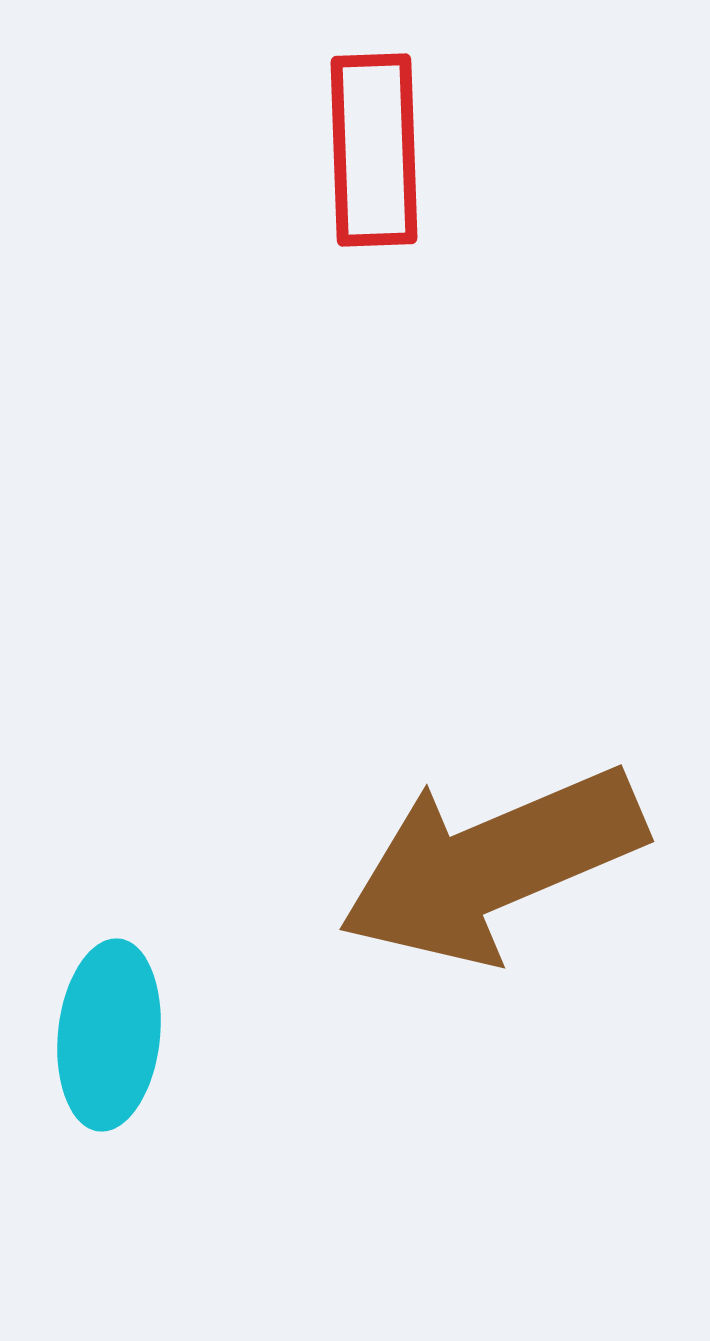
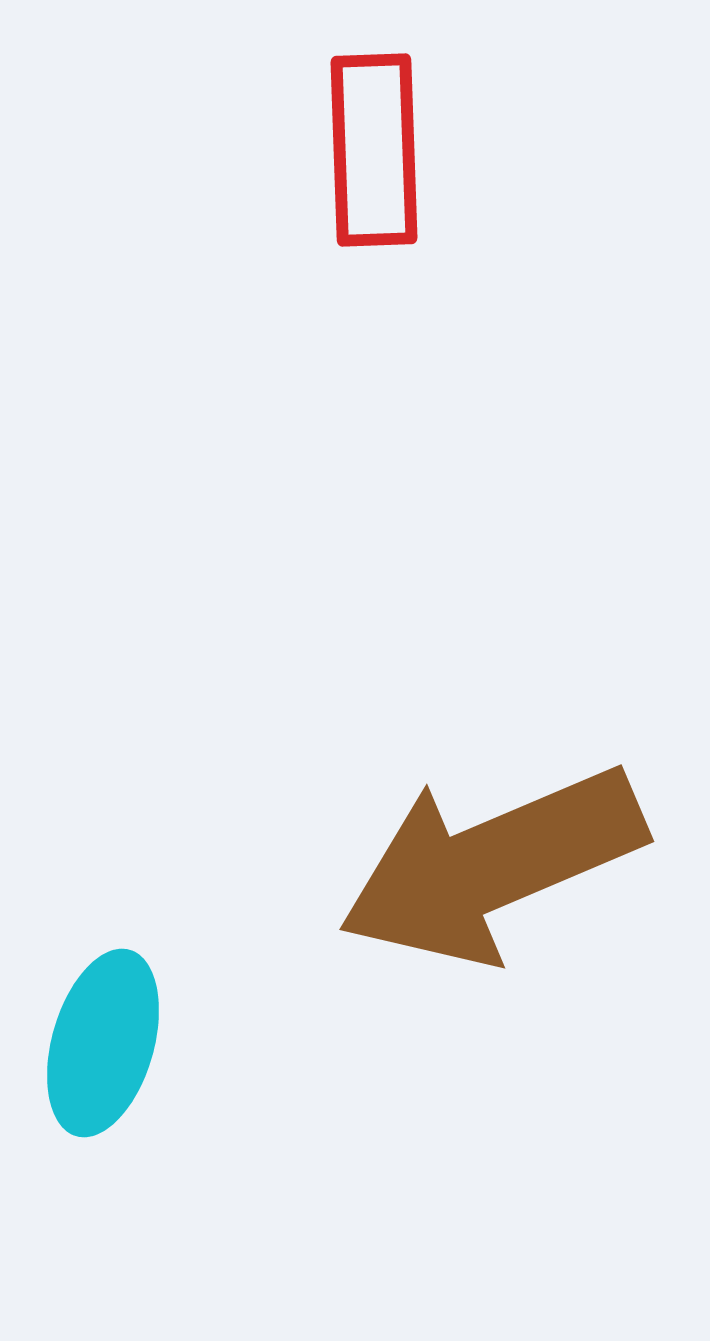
cyan ellipse: moved 6 px left, 8 px down; rotated 10 degrees clockwise
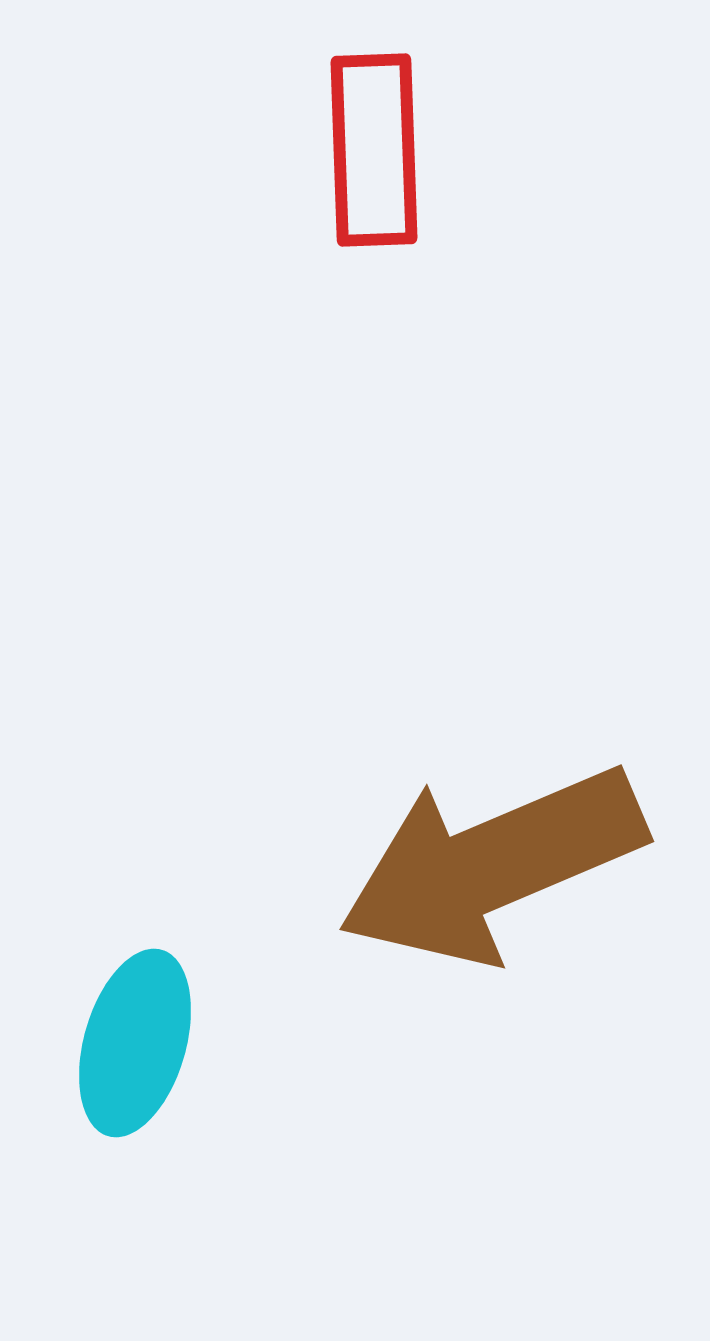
cyan ellipse: moved 32 px right
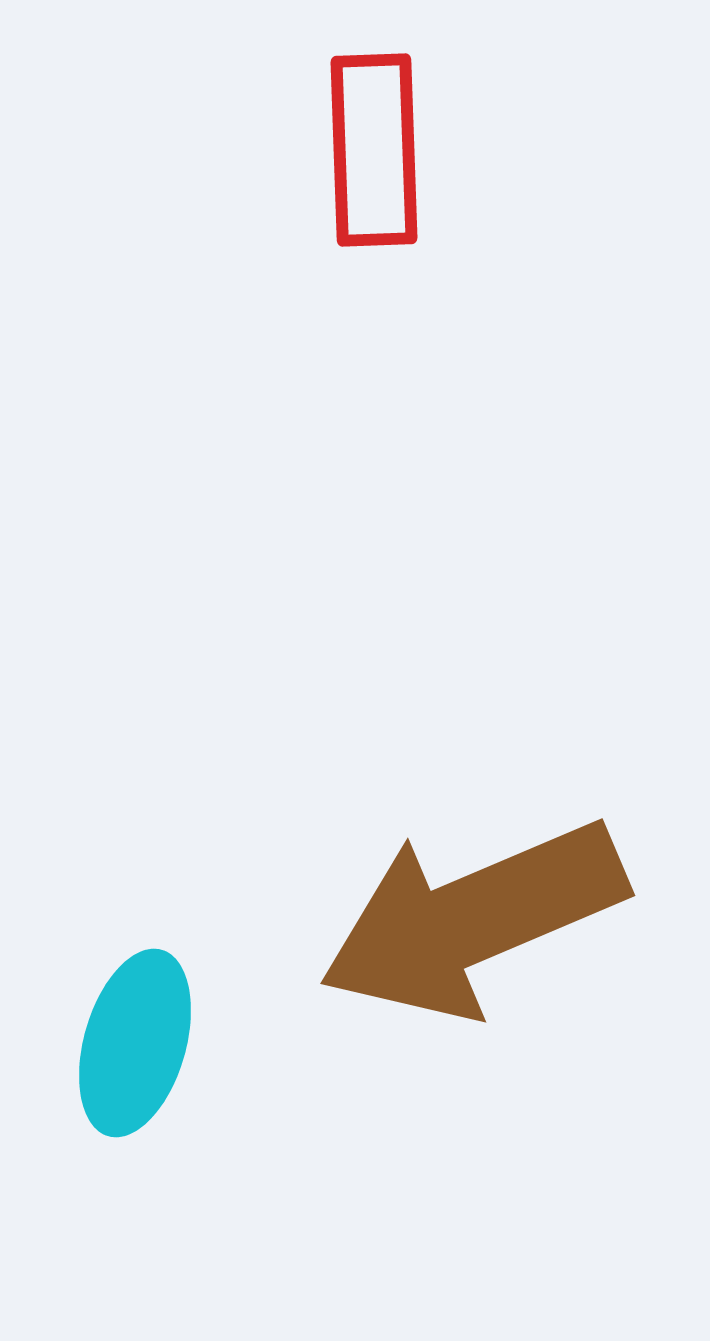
brown arrow: moved 19 px left, 54 px down
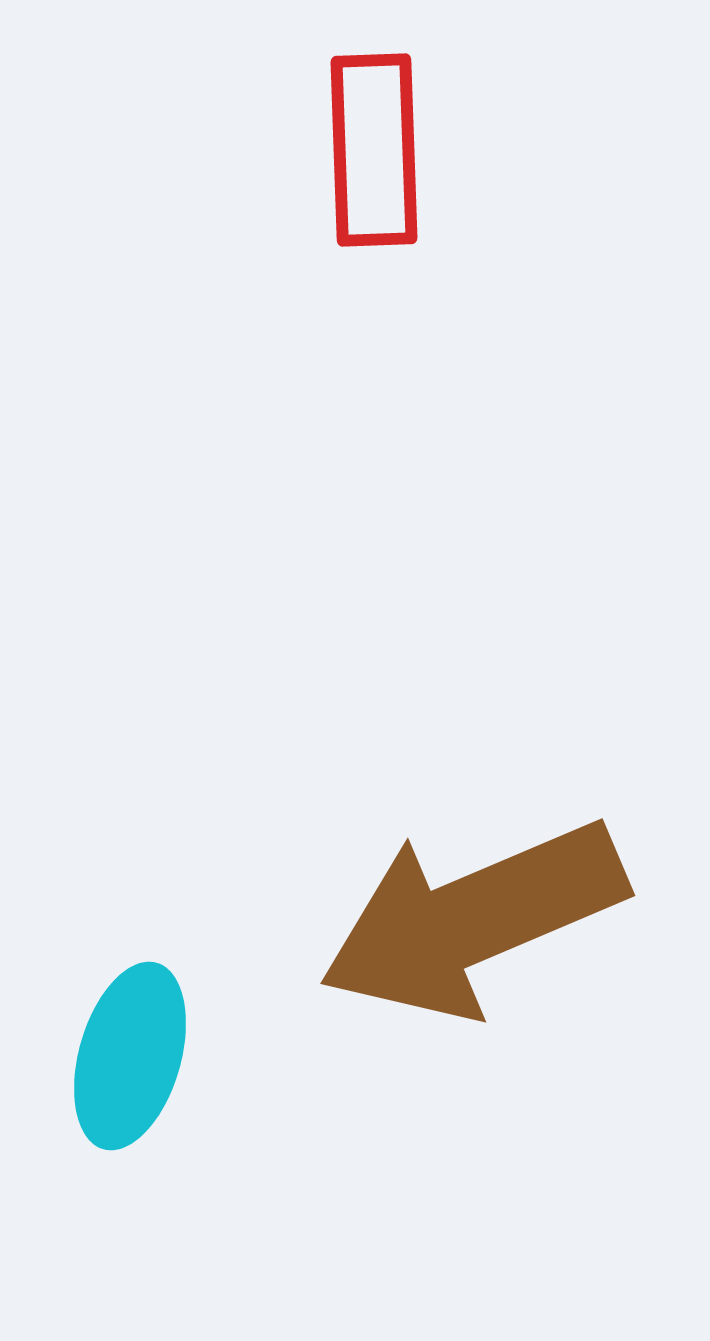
cyan ellipse: moved 5 px left, 13 px down
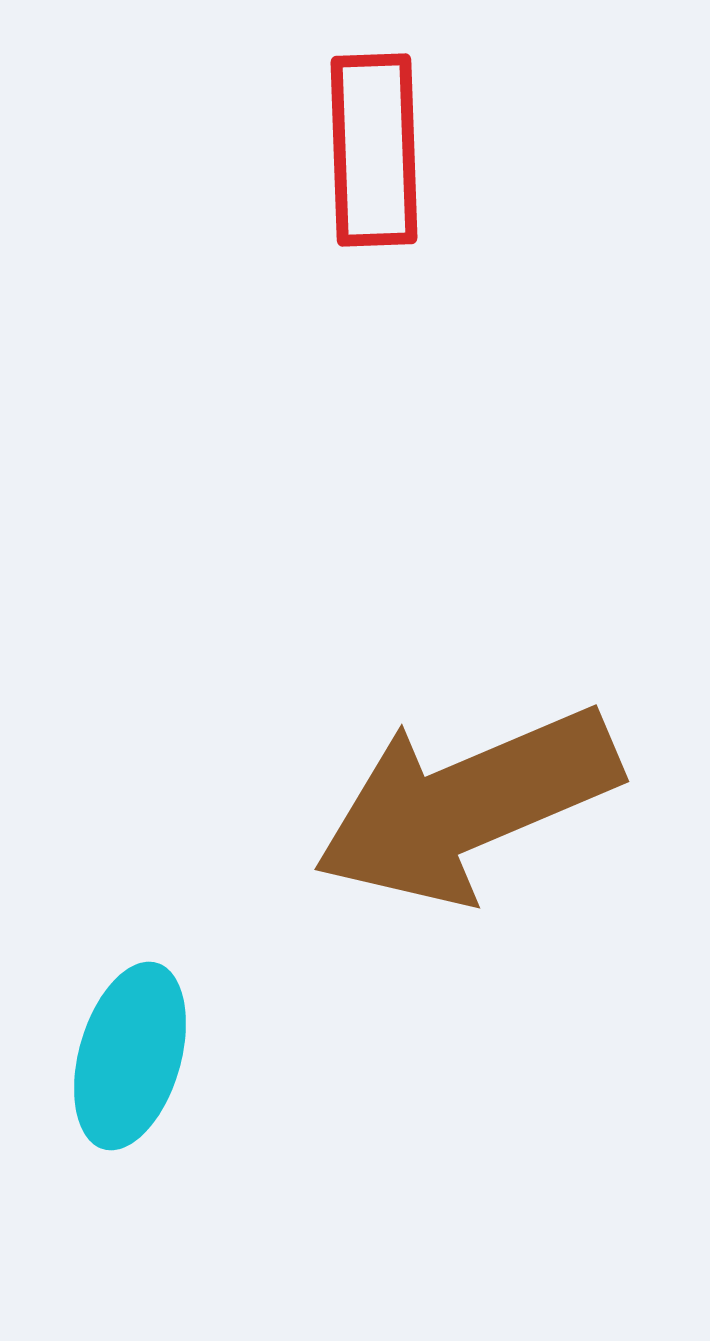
brown arrow: moved 6 px left, 114 px up
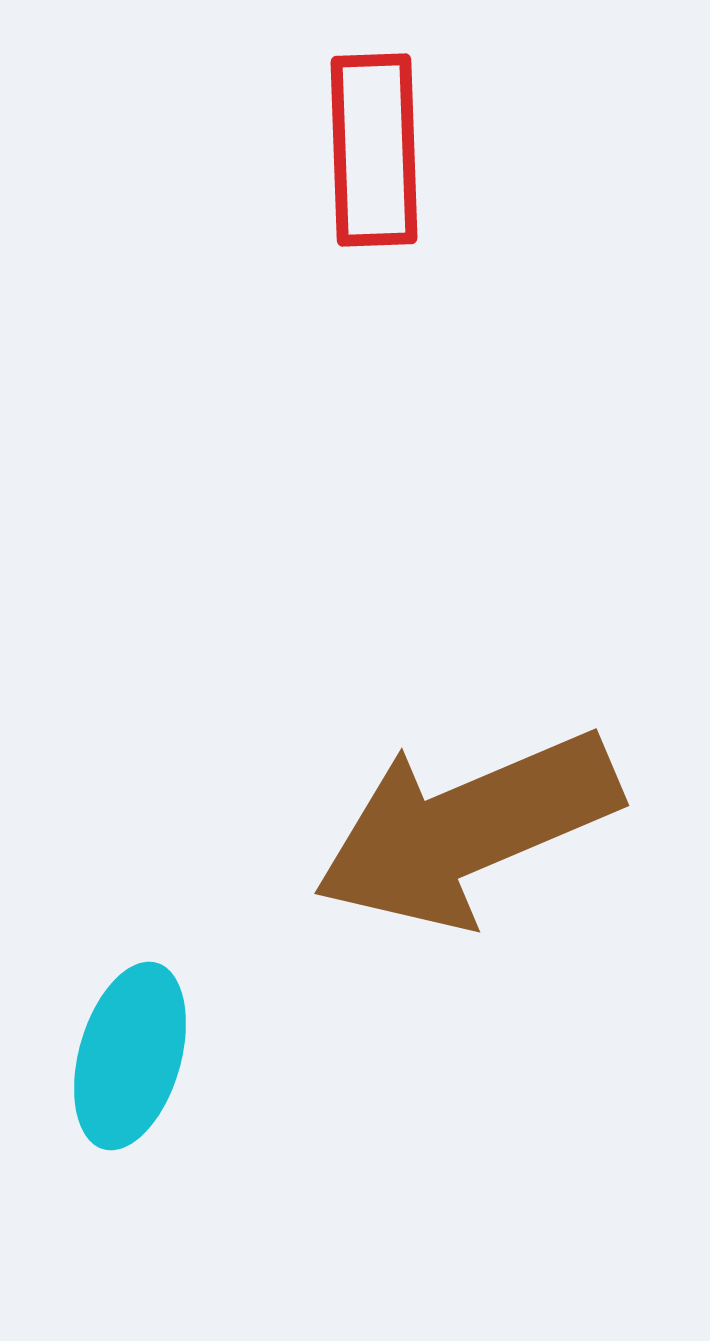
brown arrow: moved 24 px down
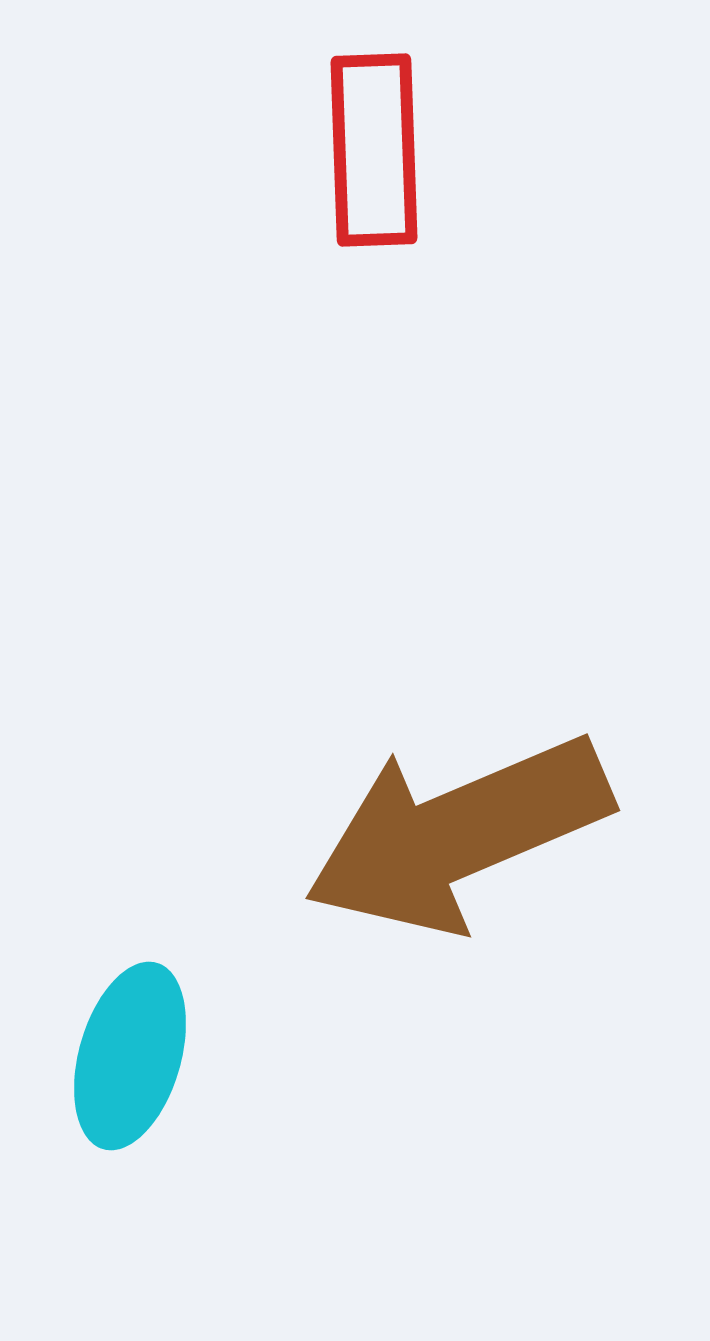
brown arrow: moved 9 px left, 5 px down
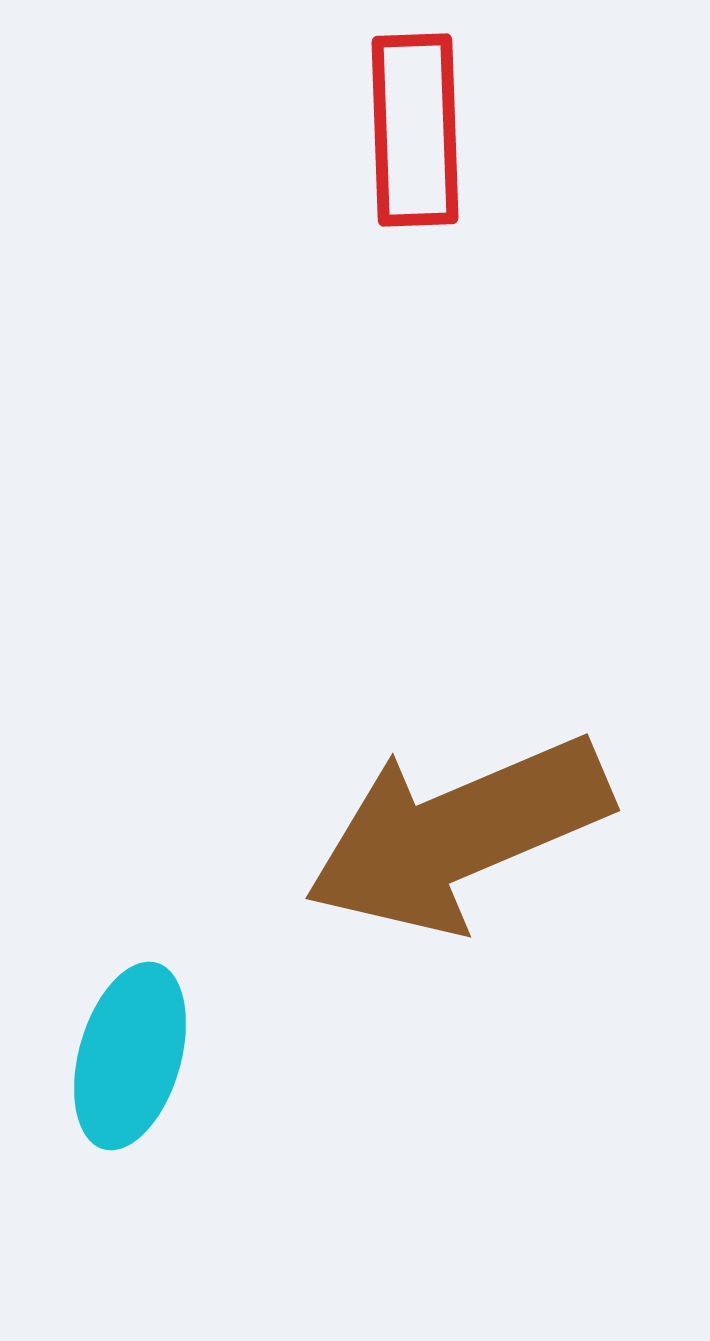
red rectangle: moved 41 px right, 20 px up
